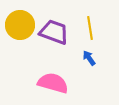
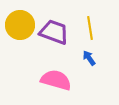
pink semicircle: moved 3 px right, 3 px up
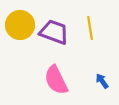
blue arrow: moved 13 px right, 23 px down
pink semicircle: rotated 132 degrees counterclockwise
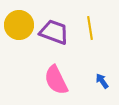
yellow circle: moved 1 px left
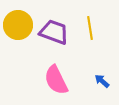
yellow circle: moved 1 px left
blue arrow: rotated 14 degrees counterclockwise
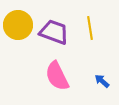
pink semicircle: moved 1 px right, 4 px up
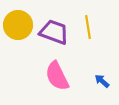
yellow line: moved 2 px left, 1 px up
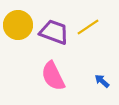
yellow line: rotated 65 degrees clockwise
pink semicircle: moved 4 px left
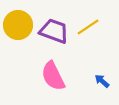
purple trapezoid: moved 1 px up
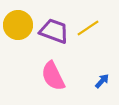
yellow line: moved 1 px down
blue arrow: rotated 91 degrees clockwise
